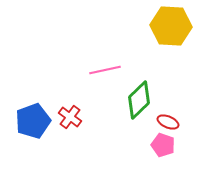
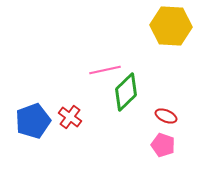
green diamond: moved 13 px left, 8 px up
red ellipse: moved 2 px left, 6 px up
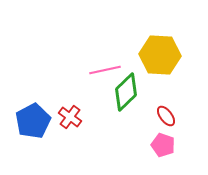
yellow hexagon: moved 11 px left, 29 px down
red ellipse: rotated 30 degrees clockwise
blue pentagon: rotated 8 degrees counterclockwise
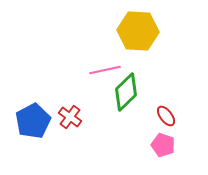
yellow hexagon: moved 22 px left, 24 px up
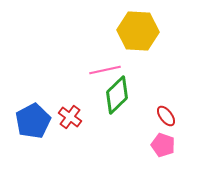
green diamond: moved 9 px left, 3 px down
